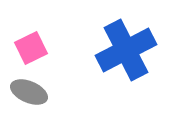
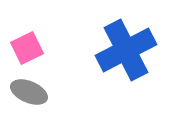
pink square: moved 4 px left
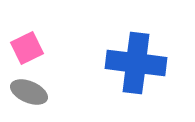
blue cross: moved 10 px right, 13 px down; rotated 34 degrees clockwise
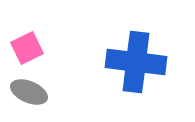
blue cross: moved 1 px up
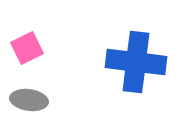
gray ellipse: moved 8 px down; rotated 15 degrees counterclockwise
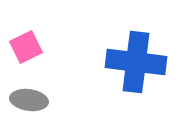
pink square: moved 1 px left, 1 px up
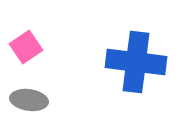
pink square: rotated 8 degrees counterclockwise
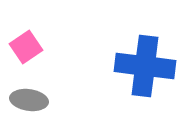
blue cross: moved 9 px right, 4 px down
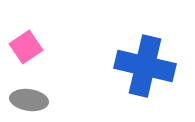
blue cross: rotated 6 degrees clockwise
